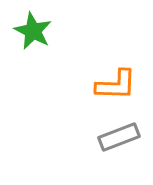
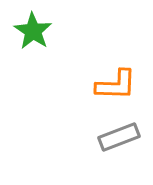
green star: rotated 6 degrees clockwise
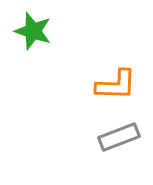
green star: rotated 15 degrees counterclockwise
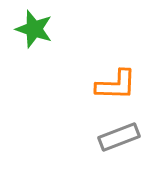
green star: moved 1 px right, 2 px up
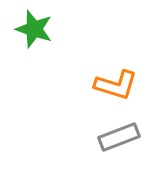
orange L-shape: rotated 15 degrees clockwise
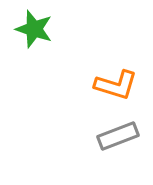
gray rectangle: moved 1 px left, 1 px up
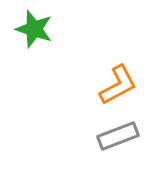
orange L-shape: moved 2 px right; rotated 45 degrees counterclockwise
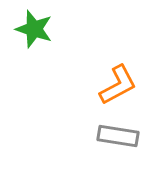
gray rectangle: rotated 30 degrees clockwise
